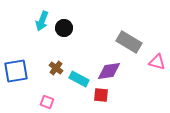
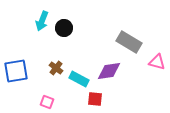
red square: moved 6 px left, 4 px down
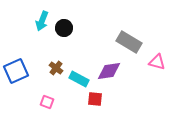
blue square: rotated 15 degrees counterclockwise
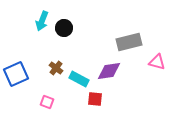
gray rectangle: rotated 45 degrees counterclockwise
blue square: moved 3 px down
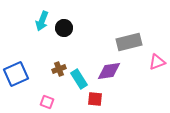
pink triangle: rotated 36 degrees counterclockwise
brown cross: moved 3 px right, 1 px down; rotated 32 degrees clockwise
cyan rectangle: rotated 30 degrees clockwise
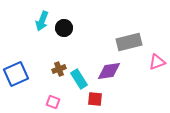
pink square: moved 6 px right
